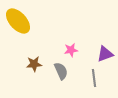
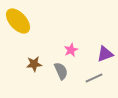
pink star: rotated 16 degrees counterclockwise
gray line: rotated 72 degrees clockwise
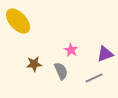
pink star: rotated 16 degrees counterclockwise
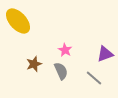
pink star: moved 6 px left
brown star: rotated 14 degrees counterclockwise
gray line: rotated 66 degrees clockwise
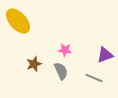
pink star: rotated 24 degrees counterclockwise
purple triangle: moved 1 px down
gray line: rotated 18 degrees counterclockwise
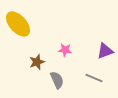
yellow ellipse: moved 3 px down
purple triangle: moved 4 px up
brown star: moved 3 px right, 2 px up
gray semicircle: moved 4 px left, 9 px down
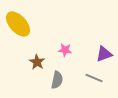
purple triangle: moved 1 px left, 3 px down
brown star: rotated 21 degrees counterclockwise
gray semicircle: rotated 36 degrees clockwise
